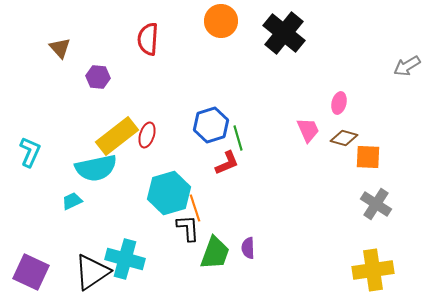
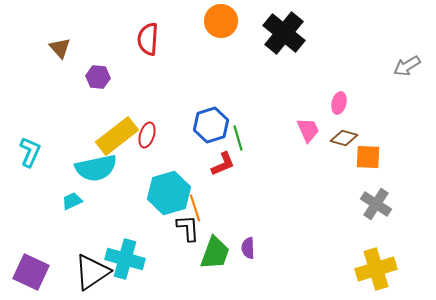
red L-shape: moved 4 px left, 1 px down
yellow cross: moved 3 px right, 1 px up; rotated 9 degrees counterclockwise
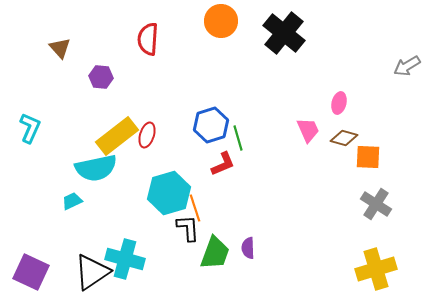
purple hexagon: moved 3 px right
cyan L-shape: moved 24 px up
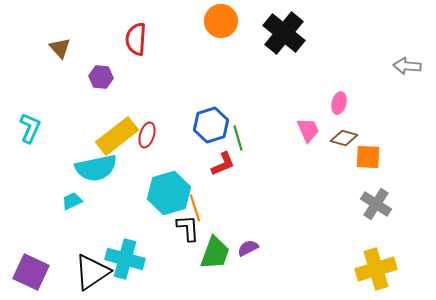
red semicircle: moved 12 px left
gray arrow: rotated 36 degrees clockwise
purple semicircle: rotated 65 degrees clockwise
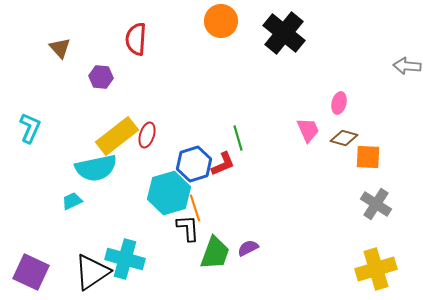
blue hexagon: moved 17 px left, 39 px down
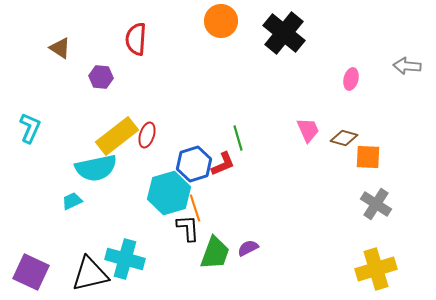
brown triangle: rotated 15 degrees counterclockwise
pink ellipse: moved 12 px right, 24 px up
black triangle: moved 2 px left, 2 px down; rotated 21 degrees clockwise
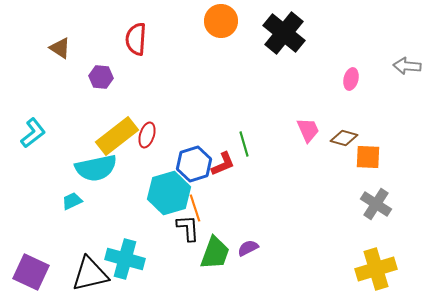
cyan L-shape: moved 3 px right, 5 px down; rotated 28 degrees clockwise
green line: moved 6 px right, 6 px down
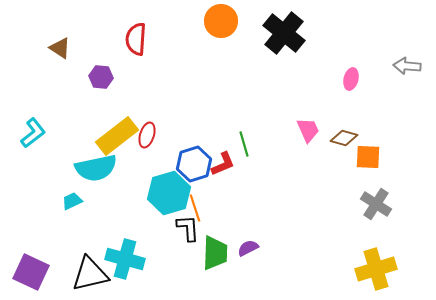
green trapezoid: rotated 18 degrees counterclockwise
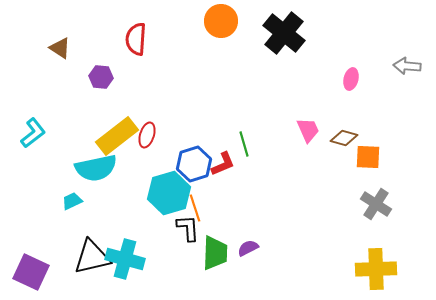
yellow cross: rotated 15 degrees clockwise
black triangle: moved 2 px right, 17 px up
